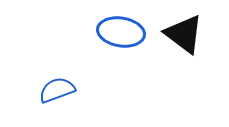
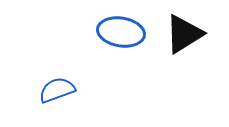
black triangle: rotated 51 degrees clockwise
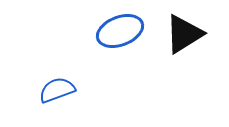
blue ellipse: moved 1 px left, 1 px up; rotated 30 degrees counterclockwise
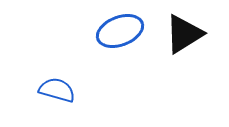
blue semicircle: rotated 36 degrees clockwise
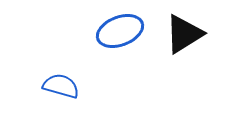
blue semicircle: moved 4 px right, 4 px up
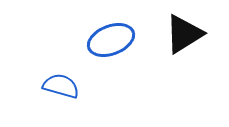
blue ellipse: moved 9 px left, 9 px down
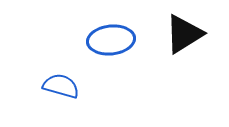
blue ellipse: rotated 15 degrees clockwise
